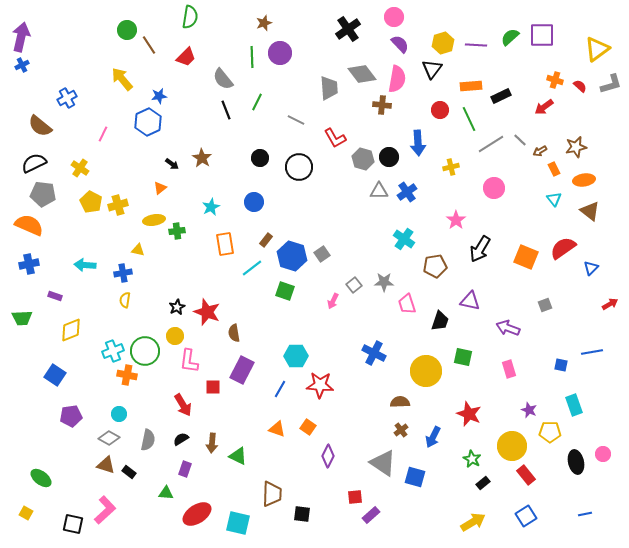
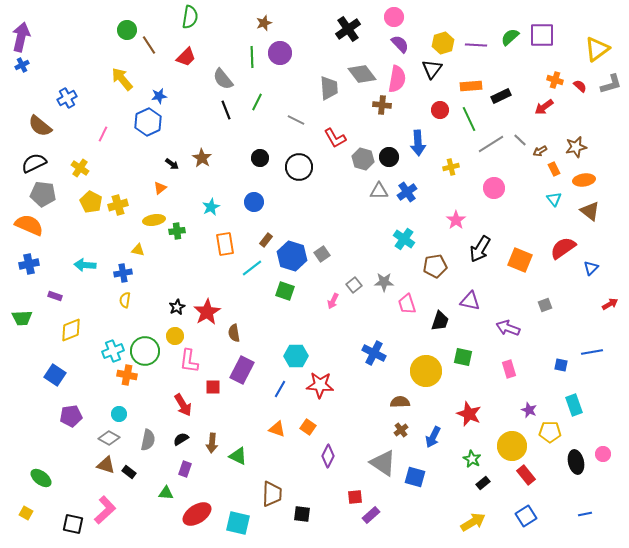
orange square at (526, 257): moved 6 px left, 3 px down
red star at (207, 312): rotated 20 degrees clockwise
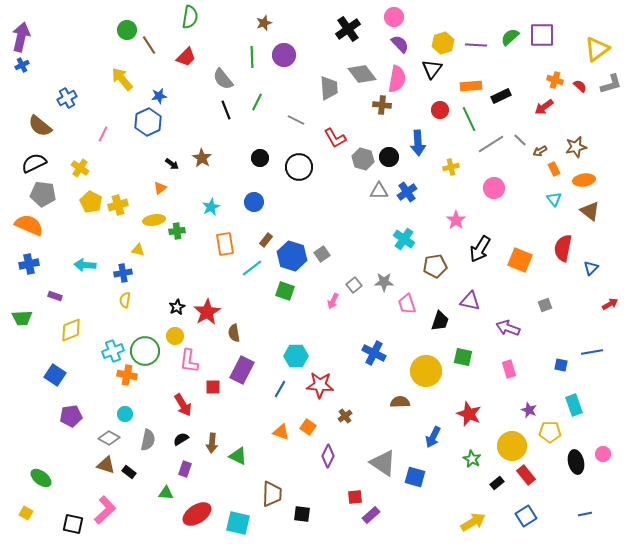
purple circle at (280, 53): moved 4 px right, 2 px down
red semicircle at (563, 248): rotated 44 degrees counterclockwise
cyan circle at (119, 414): moved 6 px right
orange triangle at (277, 429): moved 4 px right, 3 px down
brown cross at (401, 430): moved 56 px left, 14 px up
black rectangle at (483, 483): moved 14 px right
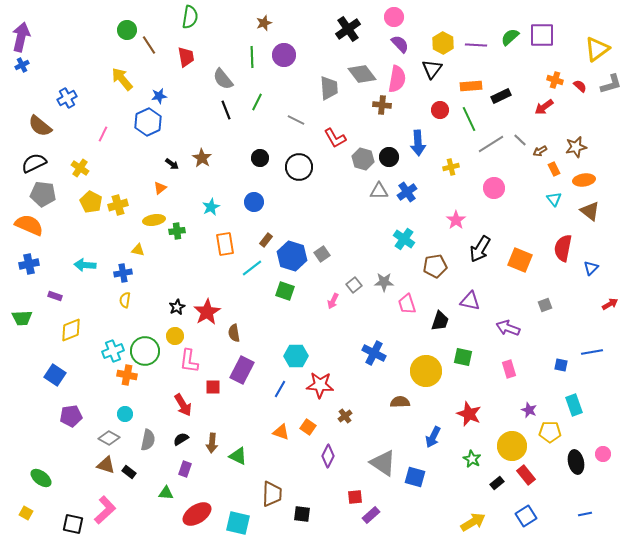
yellow hexagon at (443, 43): rotated 15 degrees counterclockwise
red trapezoid at (186, 57): rotated 55 degrees counterclockwise
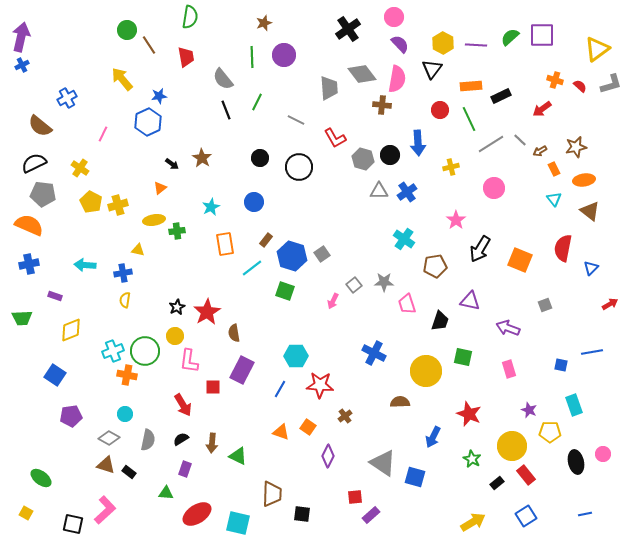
red arrow at (544, 107): moved 2 px left, 2 px down
black circle at (389, 157): moved 1 px right, 2 px up
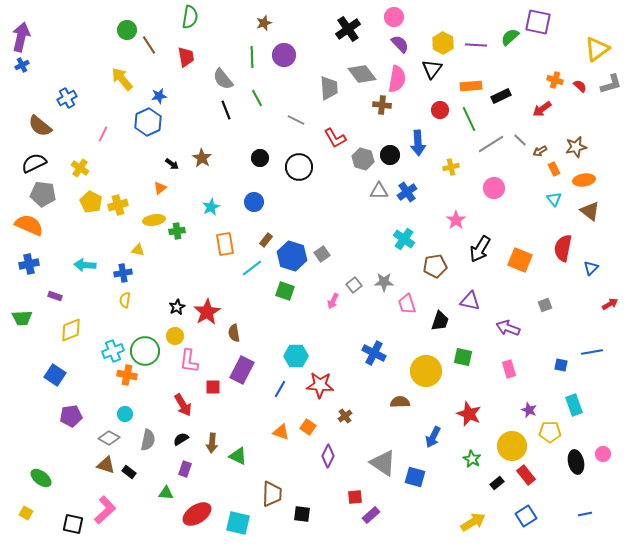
purple square at (542, 35): moved 4 px left, 13 px up; rotated 12 degrees clockwise
green line at (257, 102): moved 4 px up; rotated 54 degrees counterclockwise
